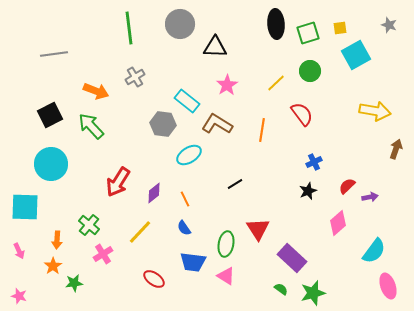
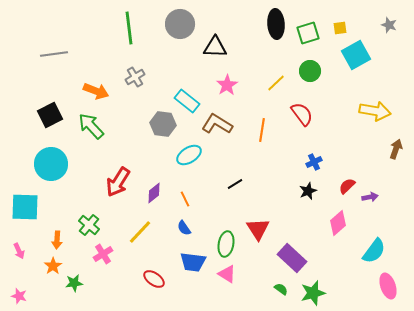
pink triangle at (226, 276): moved 1 px right, 2 px up
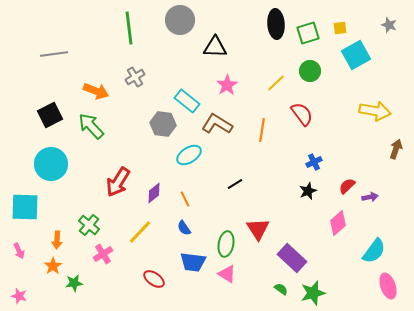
gray circle at (180, 24): moved 4 px up
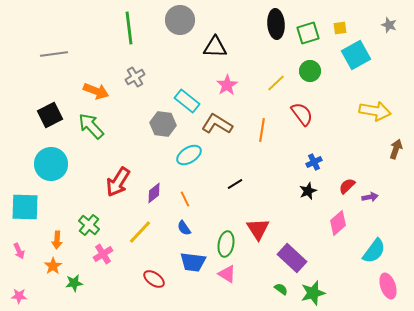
pink star at (19, 296): rotated 14 degrees counterclockwise
